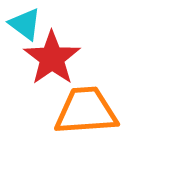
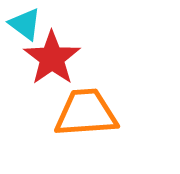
orange trapezoid: moved 2 px down
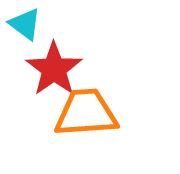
red star: moved 2 px right, 11 px down
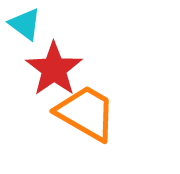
orange trapezoid: rotated 34 degrees clockwise
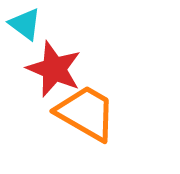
red star: rotated 14 degrees counterclockwise
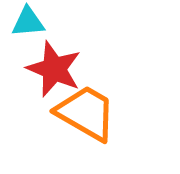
cyan triangle: moved 3 px right, 2 px up; rotated 42 degrees counterclockwise
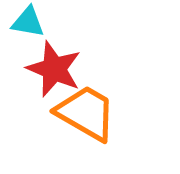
cyan triangle: rotated 15 degrees clockwise
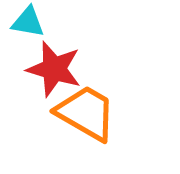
red star: rotated 6 degrees counterclockwise
